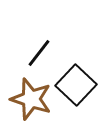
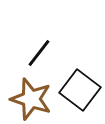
black square: moved 4 px right, 5 px down; rotated 6 degrees counterclockwise
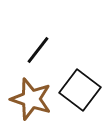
black line: moved 1 px left, 3 px up
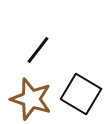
black square: moved 1 px right, 4 px down; rotated 6 degrees counterclockwise
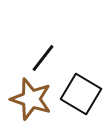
black line: moved 5 px right, 8 px down
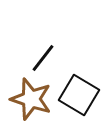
black square: moved 2 px left, 1 px down
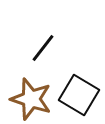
black line: moved 10 px up
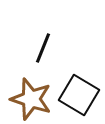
black line: rotated 16 degrees counterclockwise
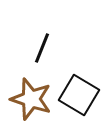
black line: moved 1 px left
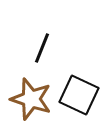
black square: rotated 6 degrees counterclockwise
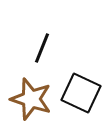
black square: moved 2 px right, 2 px up
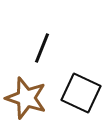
brown star: moved 5 px left, 1 px up
